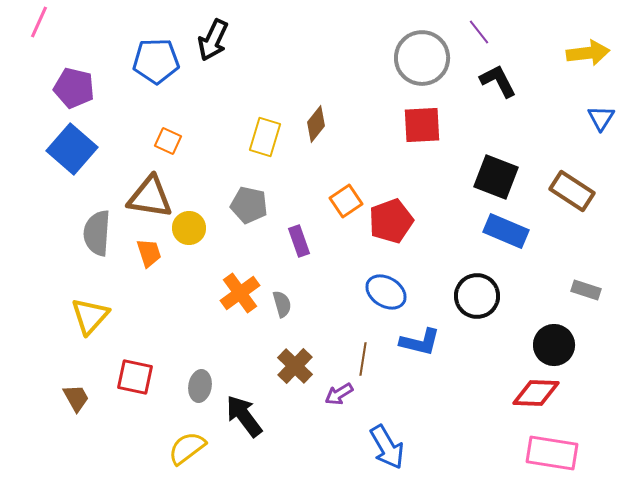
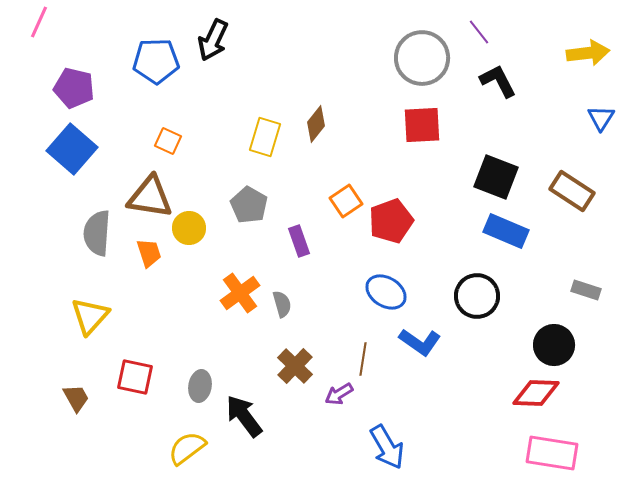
gray pentagon at (249, 205): rotated 18 degrees clockwise
blue L-shape at (420, 342): rotated 21 degrees clockwise
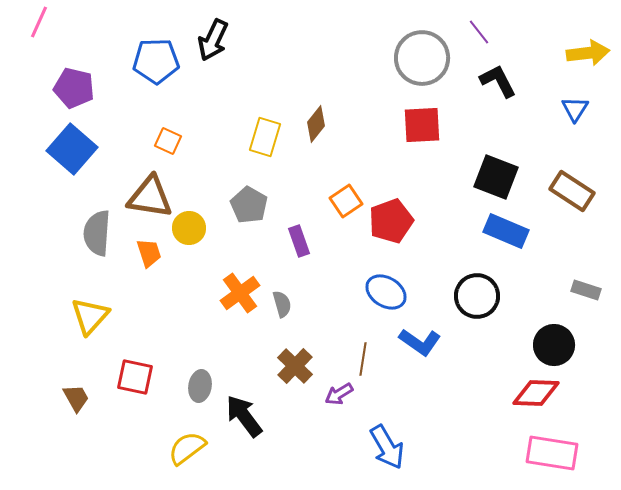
blue triangle at (601, 118): moved 26 px left, 9 px up
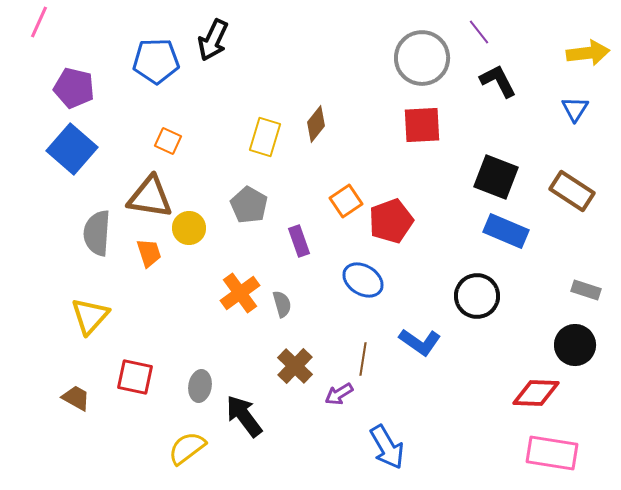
blue ellipse at (386, 292): moved 23 px left, 12 px up
black circle at (554, 345): moved 21 px right
brown trapezoid at (76, 398): rotated 32 degrees counterclockwise
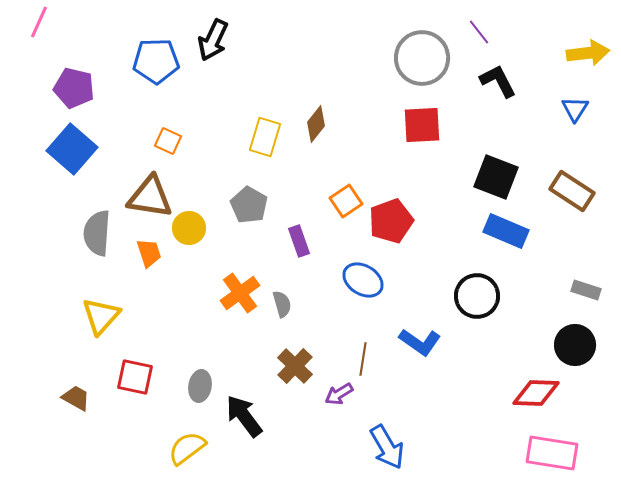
yellow triangle at (90, 316): moved 11 px right
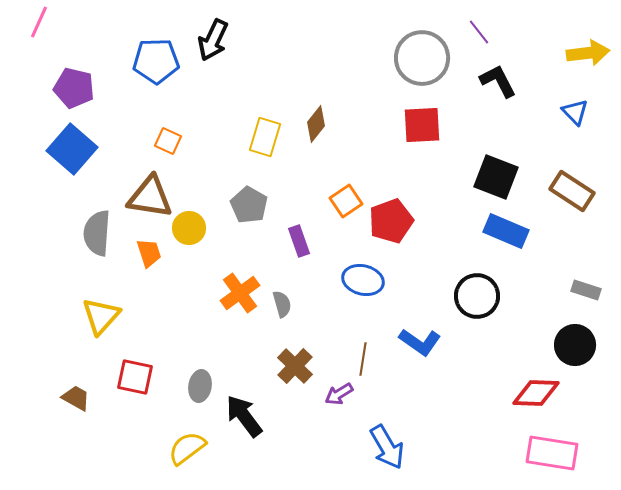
blue triangle at (575, 109): moved 3 px down; rotated 16 degrees counterclockwise
blue ellipse at (363, 280): rotated 18 degrees counterclockwise
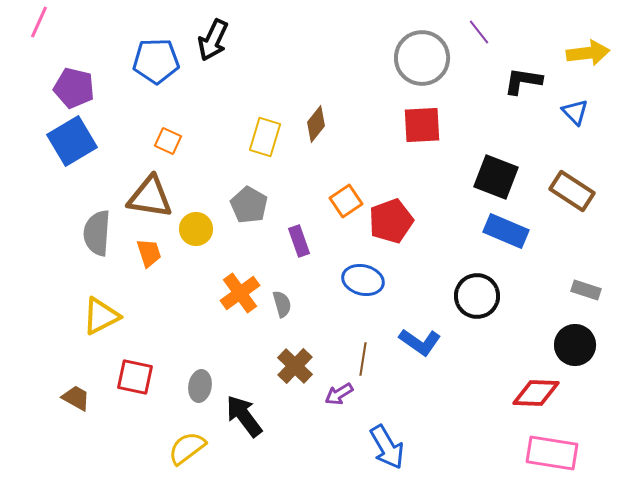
black L-shape at (498, 81): moved 25 px right; rotated 54 degrees counterclockwise
blue square at (72, 149): moved 8 px up; rotated 18 degrees clockwise
yellow circle at (189, 228): moved 7 px right, 1 px down
yellow triangle at (101, 316): rotated 21 degrees clockwise
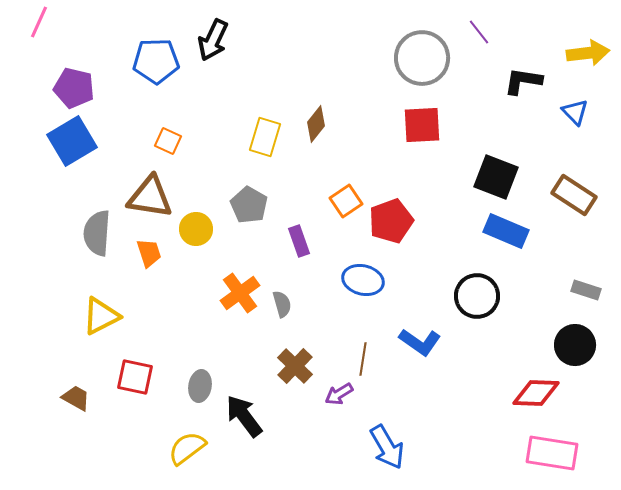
brown rectangle at (572, 191): moved 2 px right, 4 px down
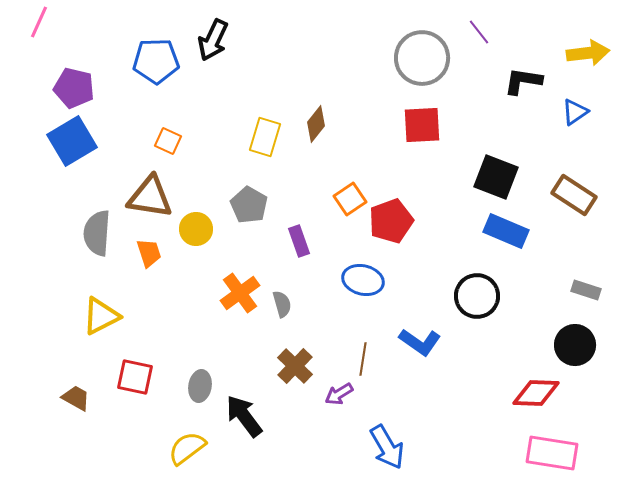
blue triangle at (575, 112): rotated 40 degrees clockwise
orange square at (346, 201): moved 4 px right, 2 px up
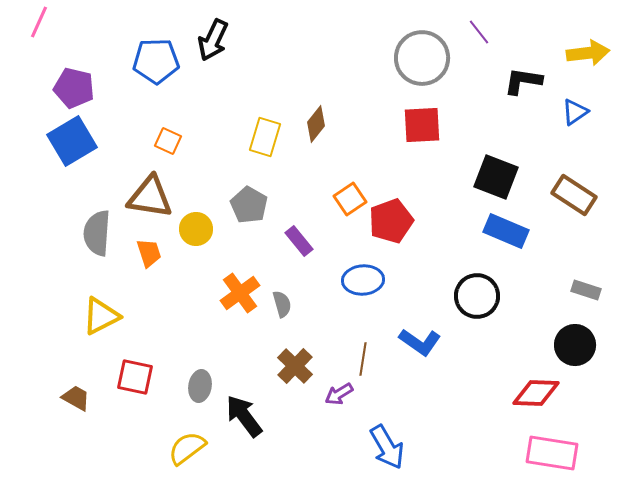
purple rectangle at (299, 241): rotated 20 degrees counterclockwise
blue ellipse at (363, 280): rotated 18 degrees counterclockwise
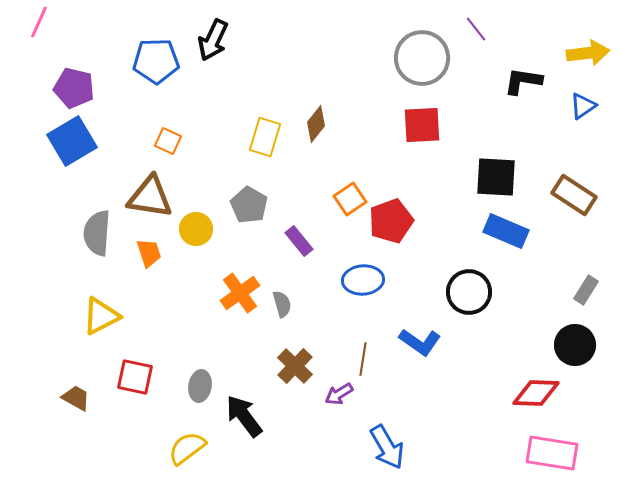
purple line at (479, 32): moved 3 px left, 3 px up
blue triangle at (575, 112): moved 8 px right, 6 px up
black square at (496, 177): rotated 18 degrees counterclockwise
gray rectangle at (586, 290): rotated 76 degrees counterclockwise
black circle at (477, 296): moved 8 px left, 4 px up
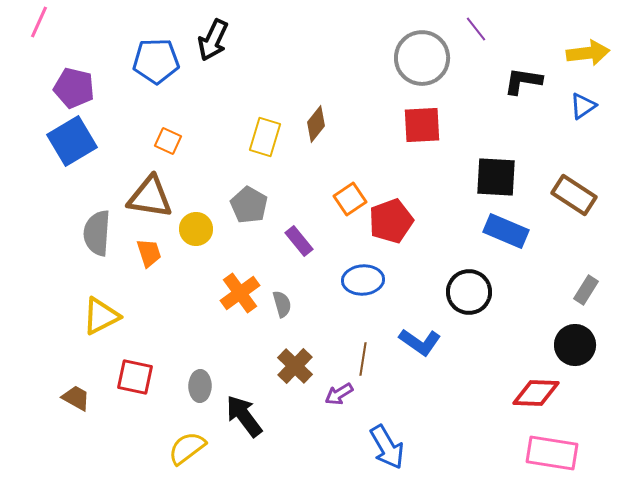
gray ellipse at (200, 386): rotated 8 degrees counterclockwise
